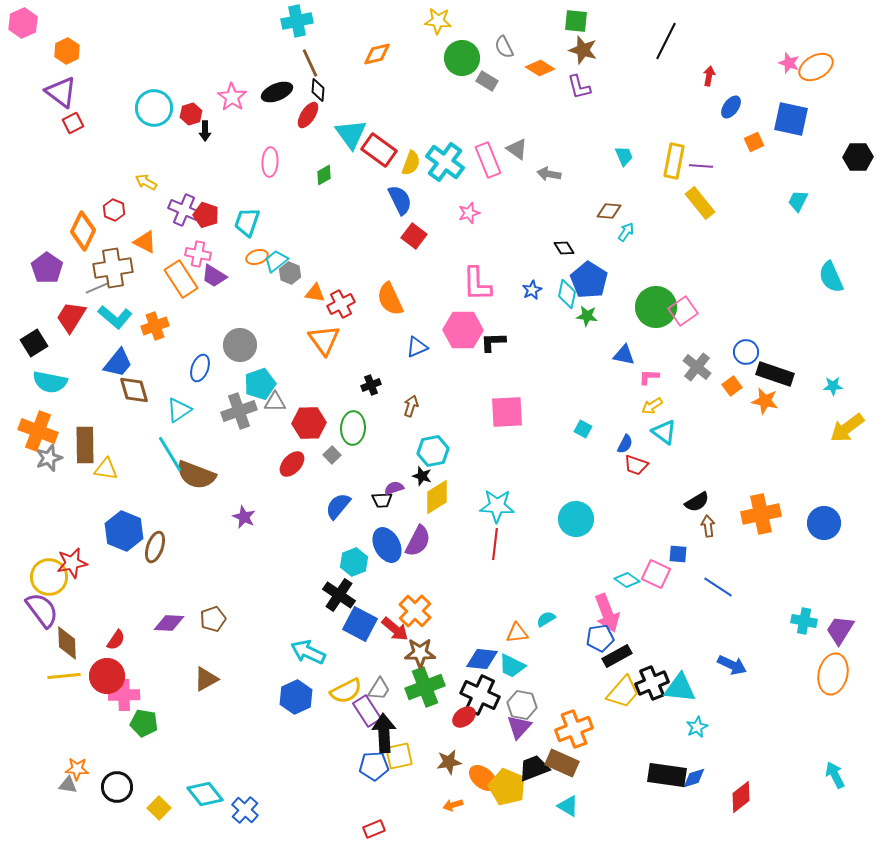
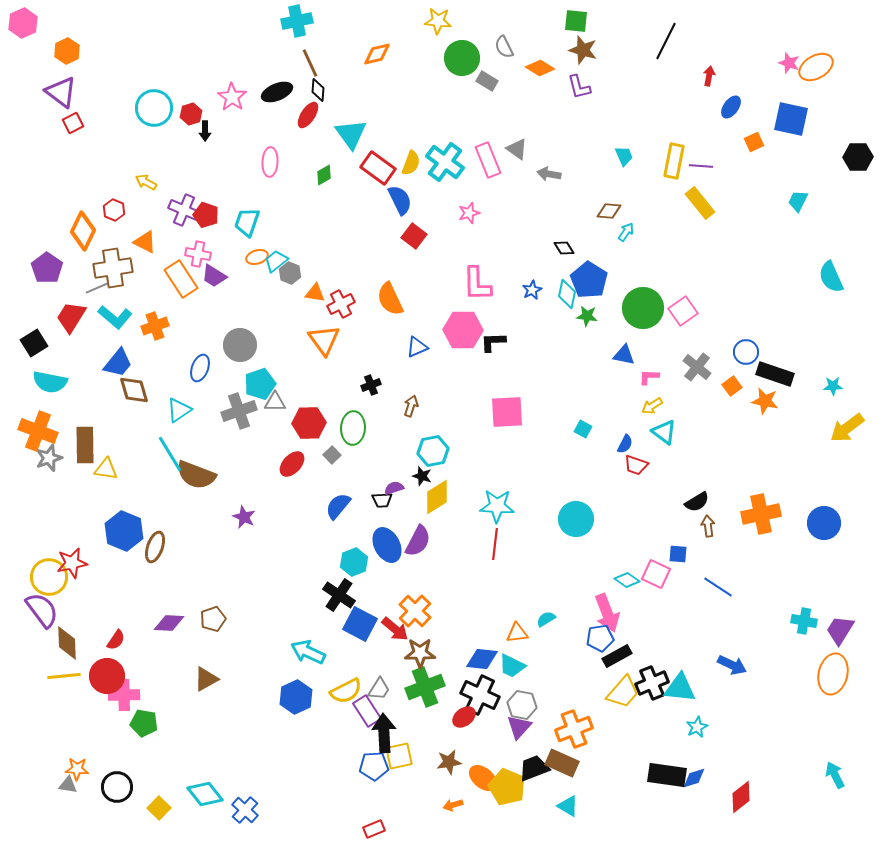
red rectangle at (379, 150): moved 1 px left, 18 px down
green circle at (656, 307): moved 13 px left, 1 px down
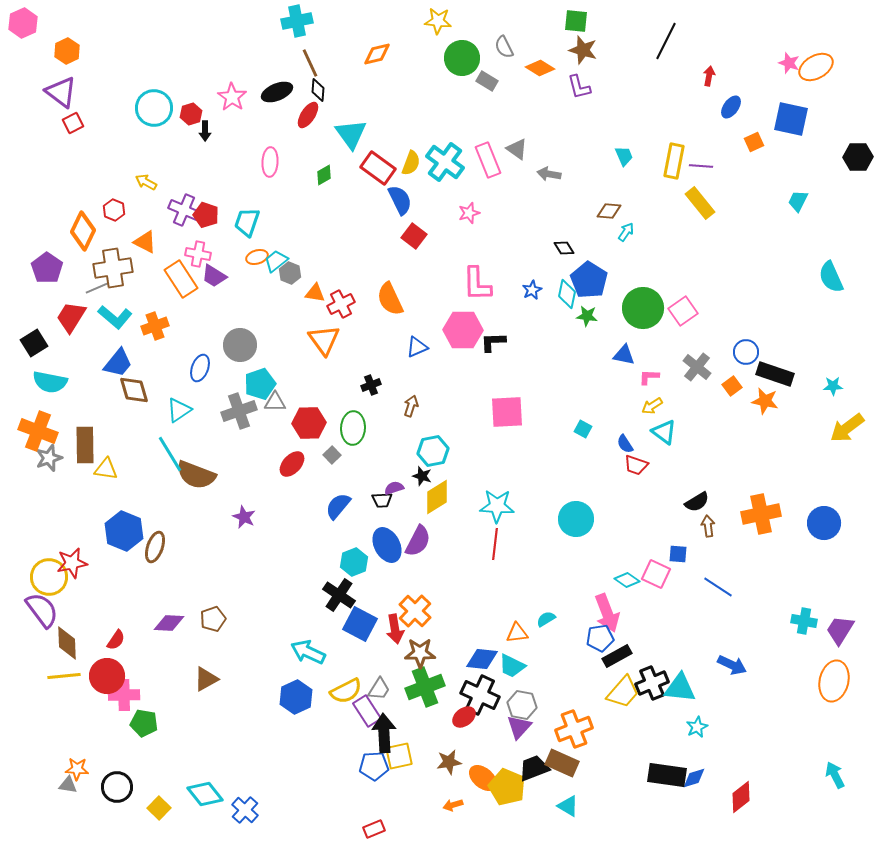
blue semicircle at (625, 444): rotated 120 degrees clockwise
red arrow at (395, 629): rotated 40 degrees clockwise
orange ellipse at (833, 674): moved 1 px right, 7 px down
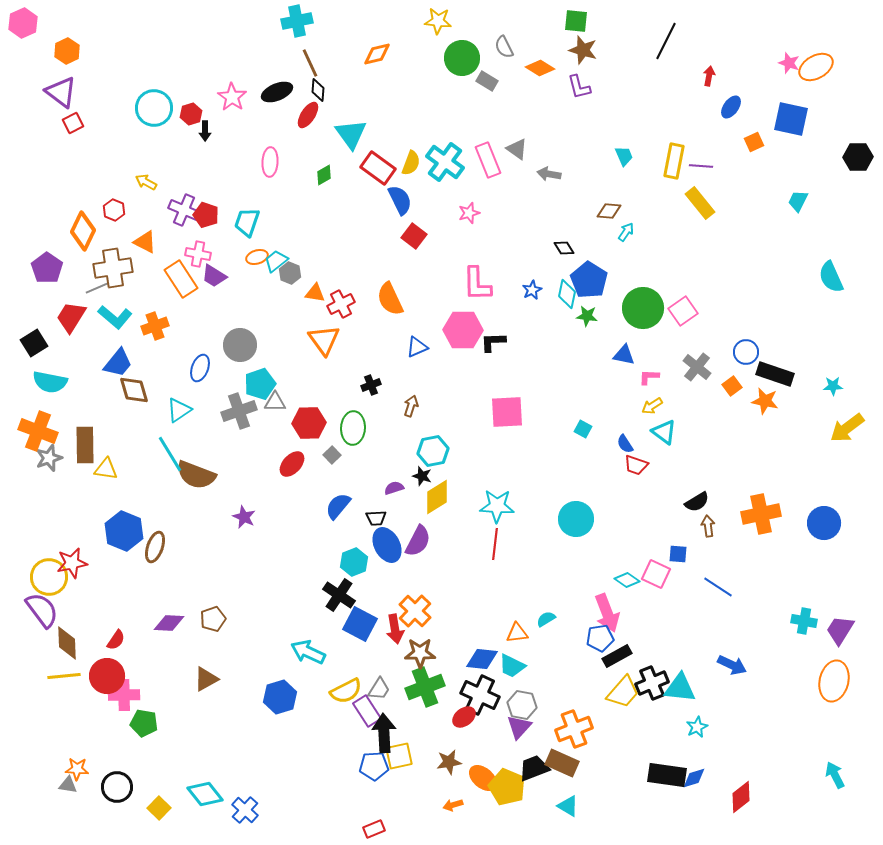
black trapezoid at (382, 500): moved 6 px left, 18 px down
blue hexagon at (296, 697): moved 16 px left; rotated 8 degrees clockwise
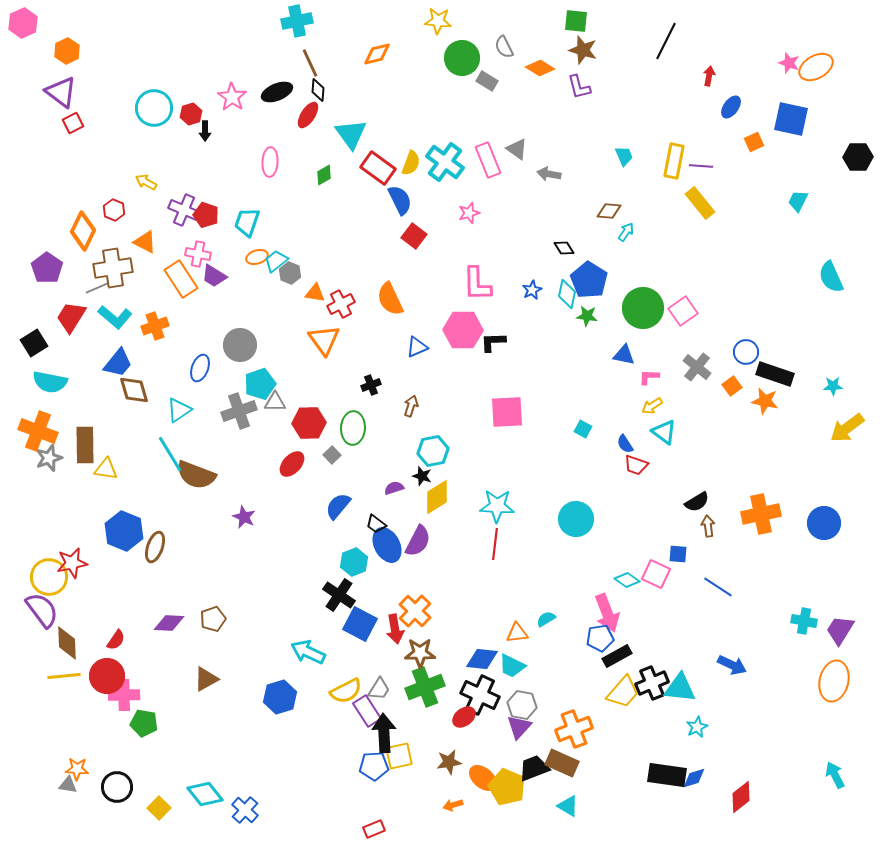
black trapezoid at (376, 518): moved 6 px down; rotated 40 degrees clockwise
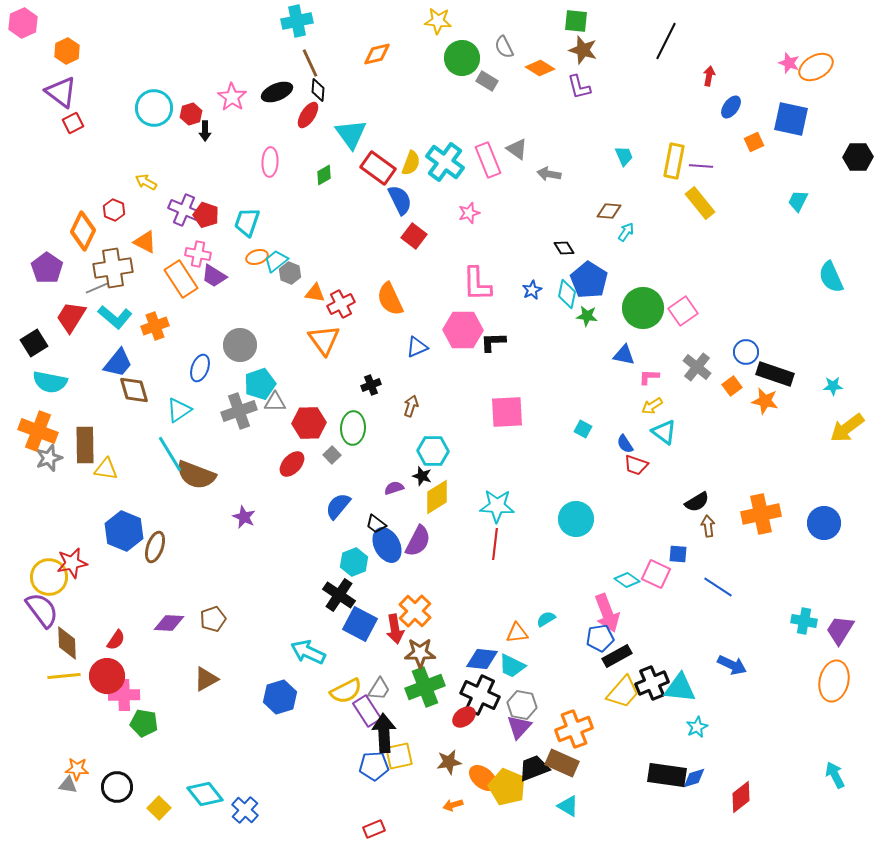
cyan hexagon at (433, 451): rotated 12 degrees clockwise
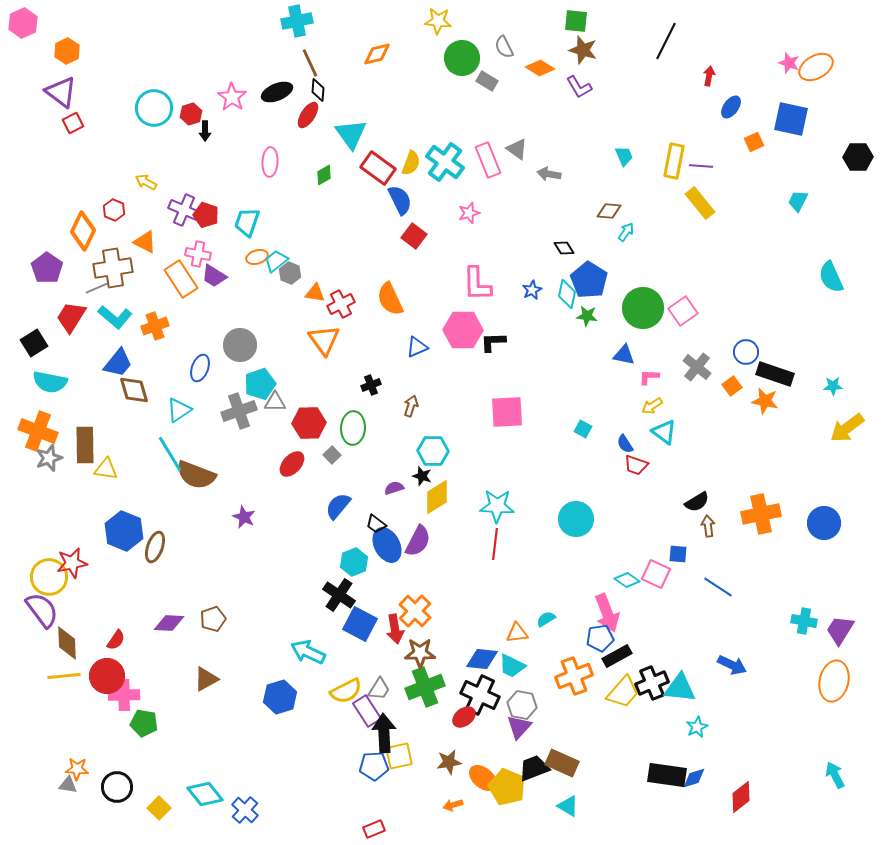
purple L-shape at (579, 87): rotated 16 degrees counterclockwise
orange cross at (574, 729): moved 53 px up
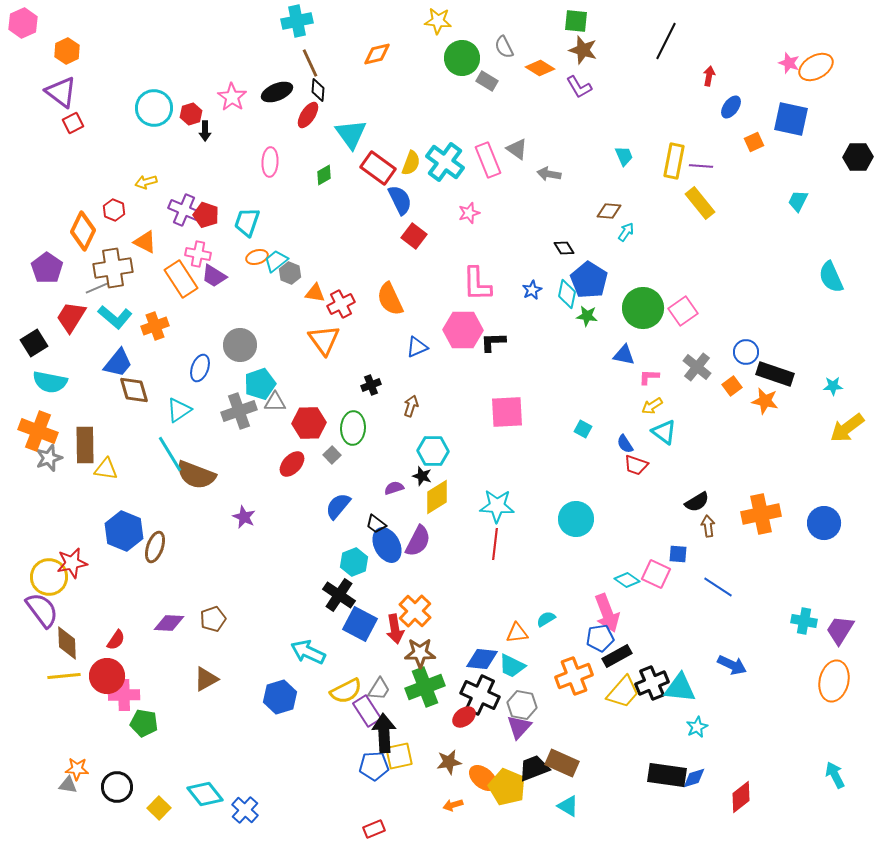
yellow arrow at (146, 182): rotated 45 degrees counterclockwise
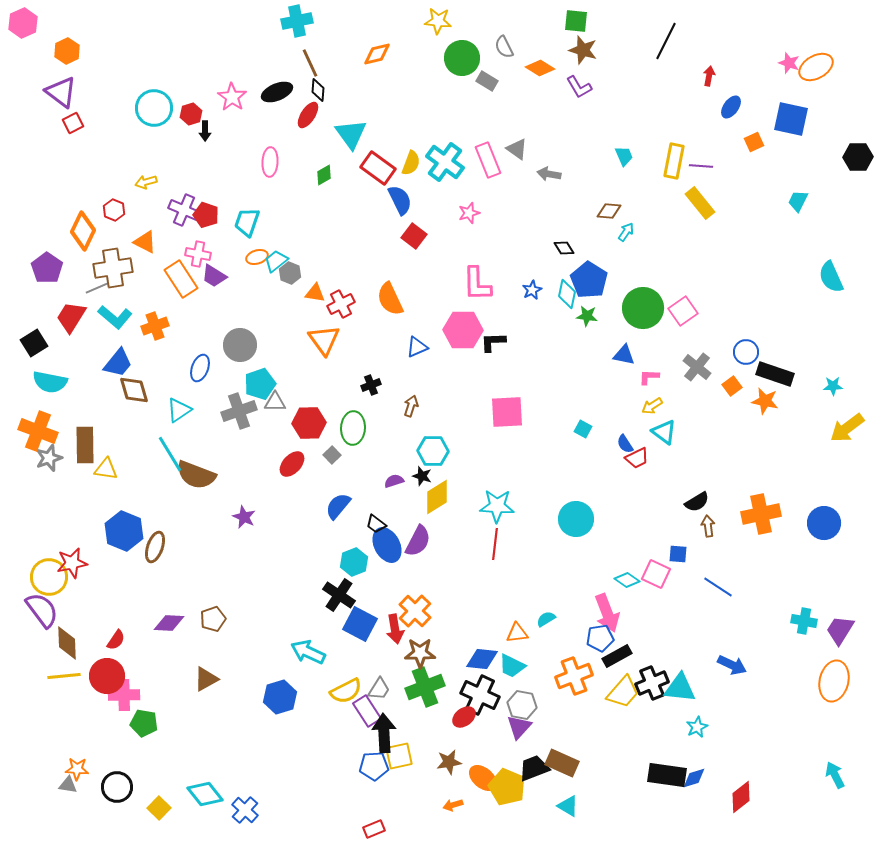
red trapezoid at (636, 465): moved 1 px right, 7 px up; rotated 45 degrees counterclockwise
purple semicircle at (394, 488): moved 7 px up
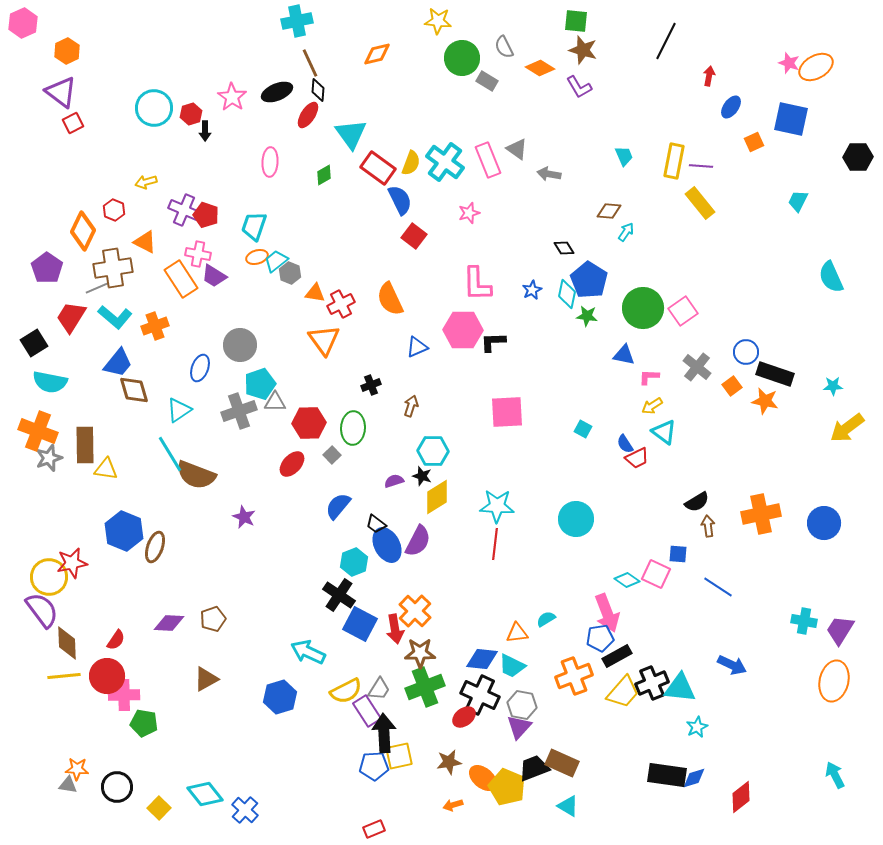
cyan trapezoid at (247, 222): moved 7 px right, 4 px down
